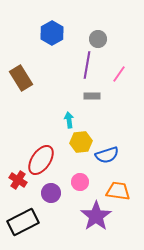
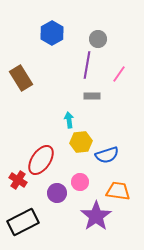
purple circle: moved 6 px right
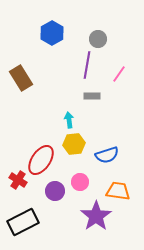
yellow hexagon: moved 7 px left, 2 px down
purple circle: moved 2 px left, 2 px up
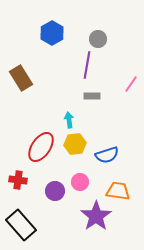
pink line: moved 12 px right, 10 px down
yellow hexagon: moved 1 px right
red ellipse: moved 13 px up
red cross: rotated 24 degrees counterclockwise
black rectangle: moved 2 px left, 3 px down; rotated 76 degrees clockwise
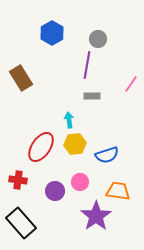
black rectangle: moved 2 px up
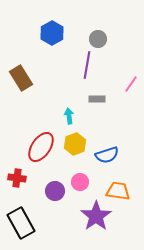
gray rectangle: moved 5 px right, 3 px down
cyan arrow: moved 4 px up
yellow hexagon: rotated 15 degrees counterclockwise
red cross: moved 1 px left, 2 px up
black rectangle: rotated 12 degrees clockwise
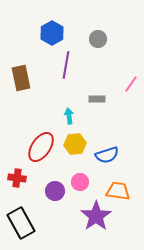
purple line: moved 21 px left
brown rectangle: rotated 20 degrees clockwise
yellow hexagon: rotated 15 degrees clockwise
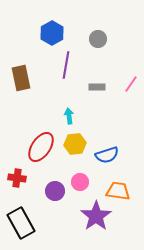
gray rectangle: moved 12 px up
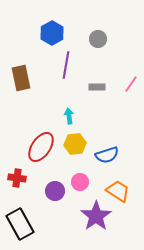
orange trapezoid: rotated 25 degrees clockwise
black rectangle: moved 1 px left, 1 px down
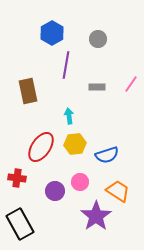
brown rectangle: moved 7 px right, 13 px down
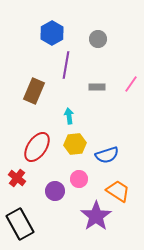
brown rectangle: moved 6 px right; rotated 35 degrees clockwise
red ellipse: moved 4 px left
red cross: rotated 30 degrees clockwise
pink circle: moved 1 px left, 3 px up
